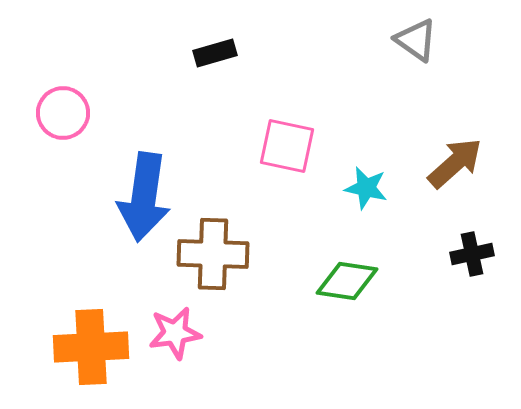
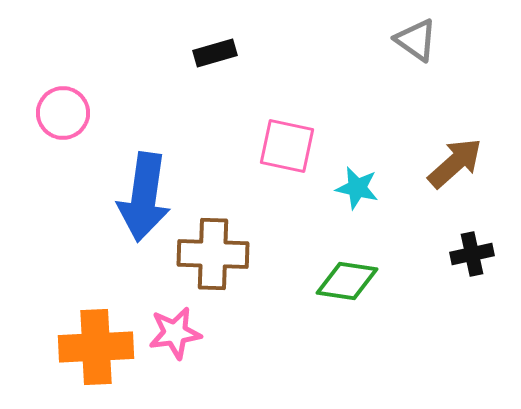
cyan star: moved 9 px left
orange cross: moved 5 px right
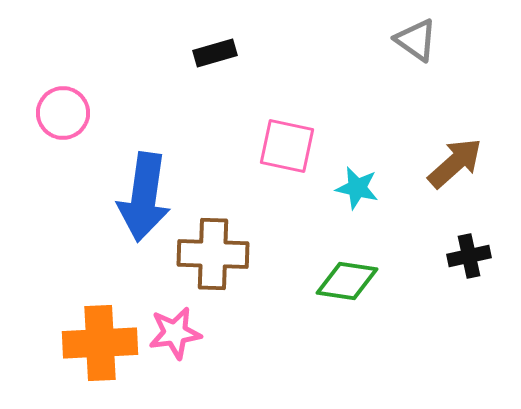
black cross: moved 3 px left, 2 px down
orange cross: moved 4 px right, 4 px up
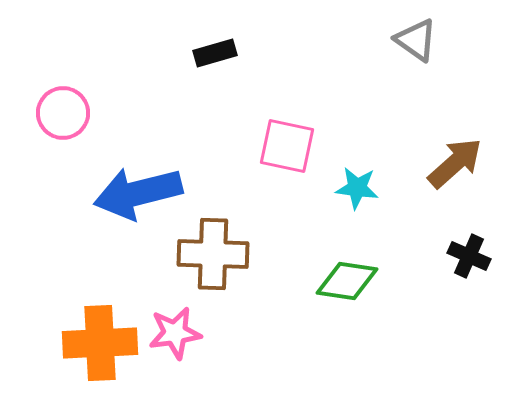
cyan star: rotated 6 degrees counterclockwise
blue arrow: moved 6 px left, 4 px up; rotated 68 degrees clockwise
black cross: rotated 36 degrees clockwise
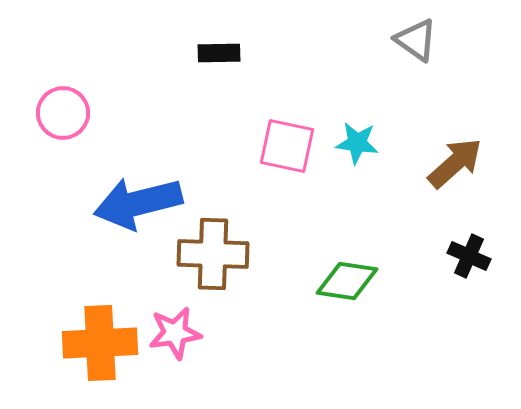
black rectangle: moved 4 px right; rotated 15 degrees clockwise
cyan star: moved 45 px up
blue arrow: moved 10 px down
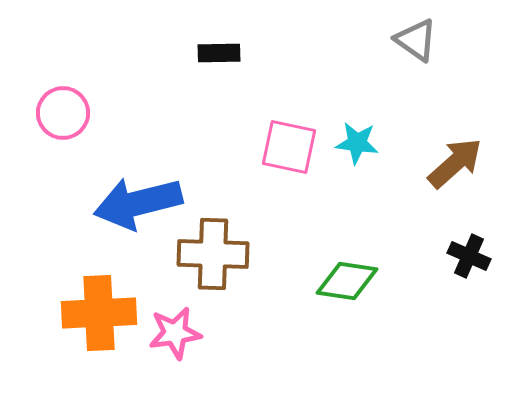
pink square: moved 2 px right, 1 px down
orange cross: moved 1 px left, 30 px up
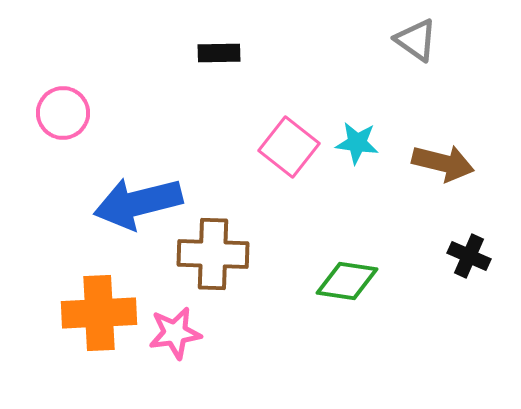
pink square: rotated 26 degrees clockwise
brown arrow: moved 12 px left; rotated 56 degrees clockwise
